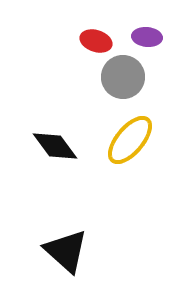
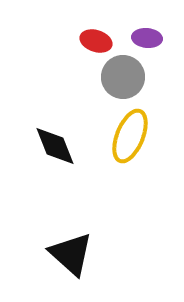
purple ellipse: moved 1 px down
yellow ellipse: moved 4 px up; rotated 18 degrees counterclockwise
black diamond: rotated 15 degrees clockwise
black triangle: moved 5 px right, 3 px down
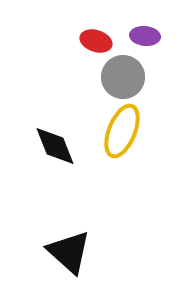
purple ellipse: moved 2 px left, 2 px up
yellow ellipse: moved 8 px left, 5 px up
black triangle: moved 2 px left, 2 px up
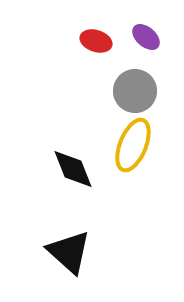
purple ellipse: moved 1 px right, 1 px down; rotated 36 degrees clockwise
gray circle: moved 12 px right, 14 px down
yellow ellipse: moved 11 px right, 14 px down
black diamond: moved 18 px right, 23 px down
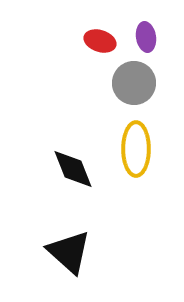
purple ellipse: rotated 40 degrees clockwise
red ellipse: moved 4 px right
gray circle: moved 1 px left, 8 px up
yellow ellipse: moved 3 px right, 4 px down; rotated 22 degrees counterclockwise
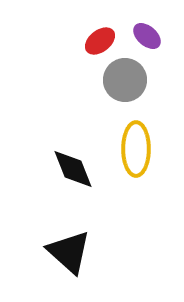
purple ellipse: moved 1 px right, 1 px up; rotated 40 degrees counterclockwise
red ellipse: rotated 56 degrees counterclockwise
gray circle: moved 9 px left, 3 px up
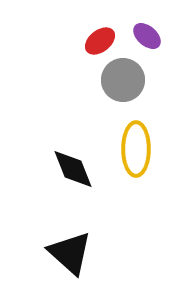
gray circle: moved 2 px left
black triangle: moved 1 px right, 1 px down
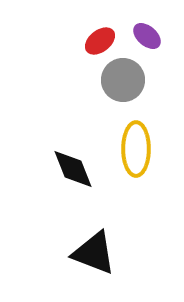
black triangle: moved 24 px right; rotated 21 degrees counterclockwise
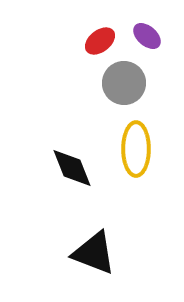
gray circle: moved 1 px right, 3 px down
black diamond: moved 1 px left, 1 px up
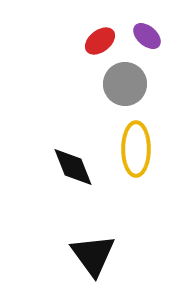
gray circle: moved 1 px right, 1 px down
black diamond: moved 1 px right, 1 px up
black triangle: moved 1 px left, 2 px down; rotated 33 degrees clockwise
